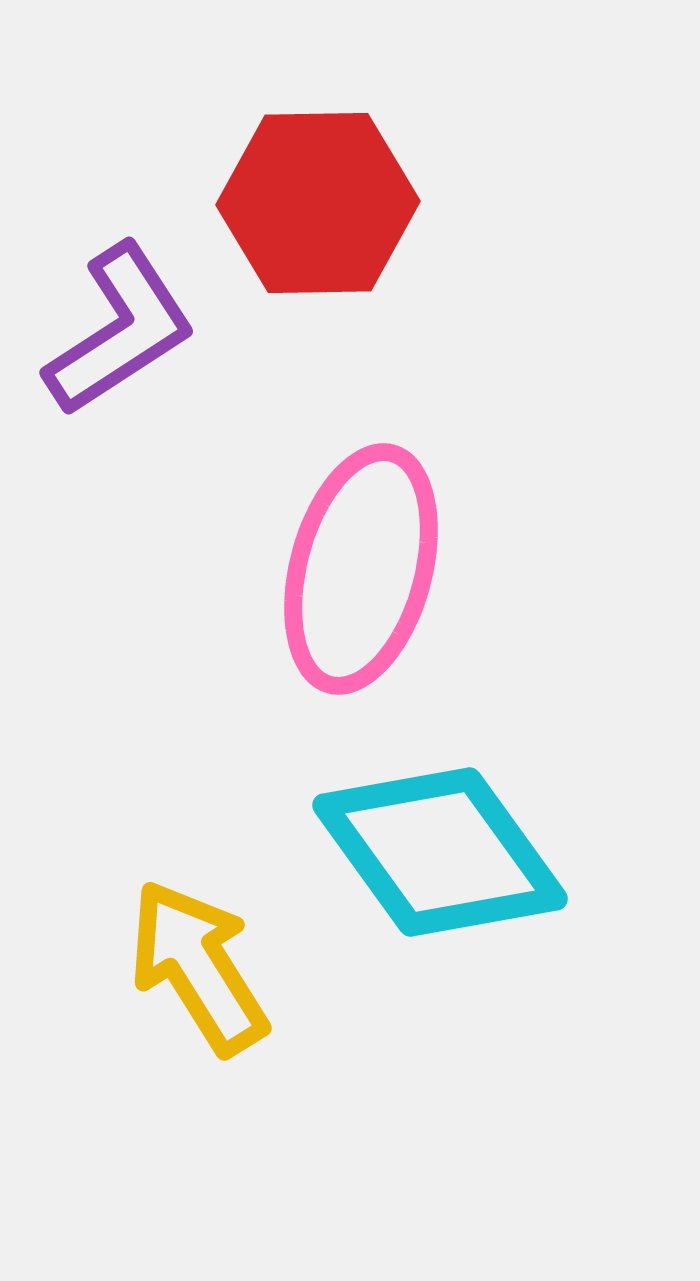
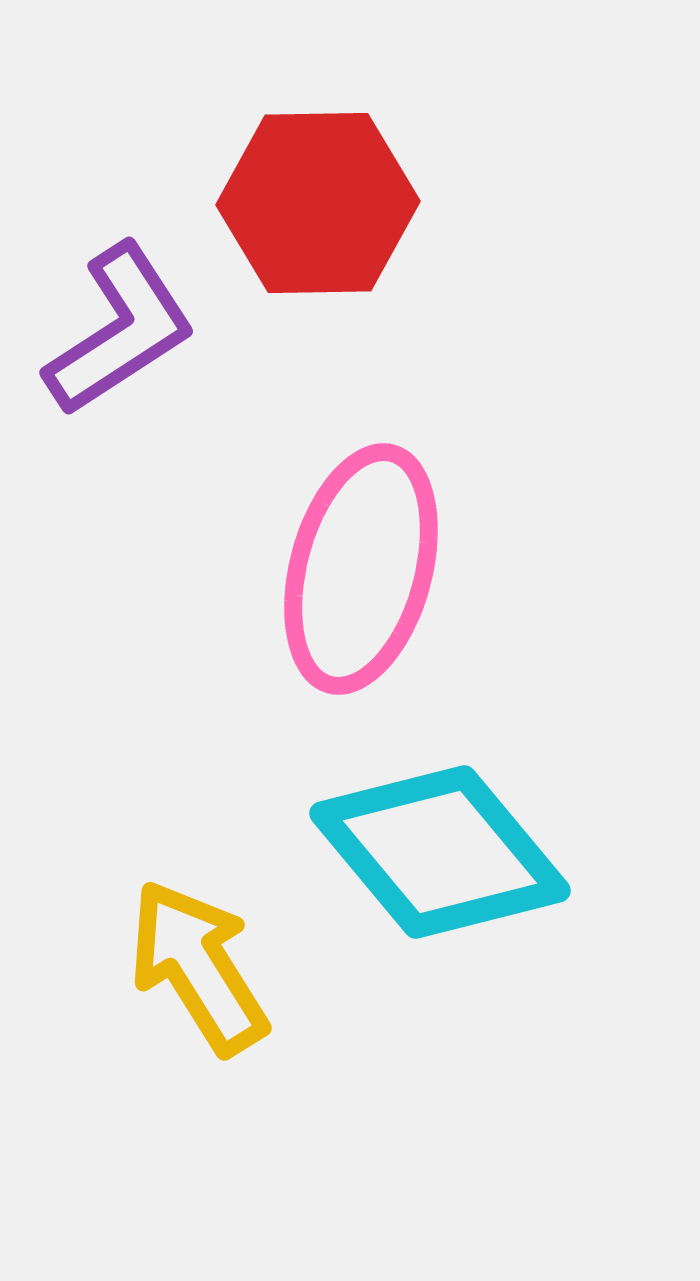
cyan diamond: rotated 4 degrees counterclockwise
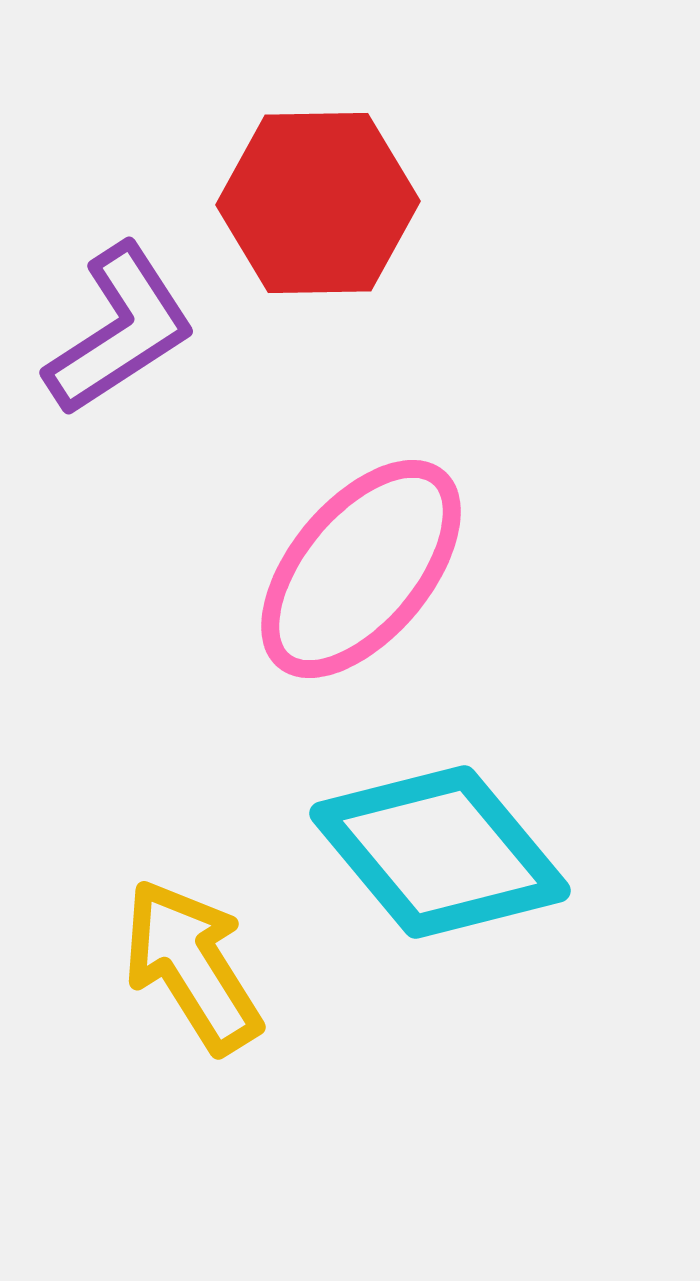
pink ellipse: rotated 25 degrees clockwise
yellow arrow: moved 6 px left, 1 px up
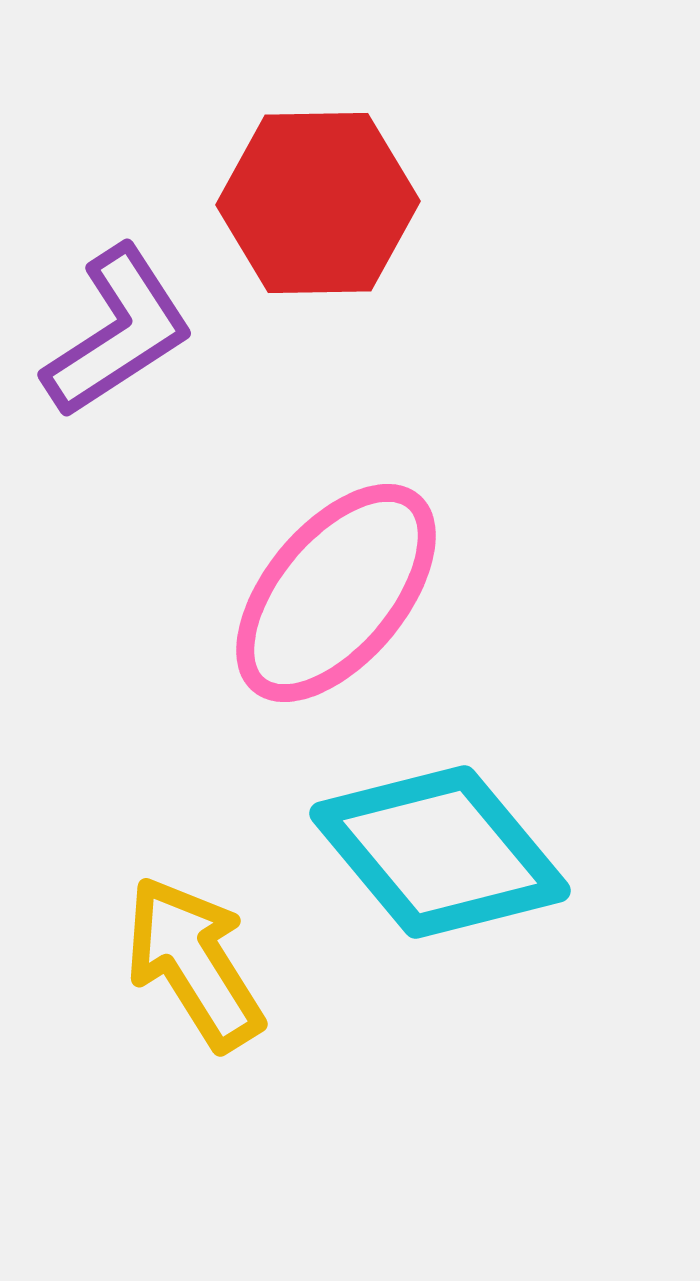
purple L-shape: moved 2 px left, 2 px down
pink ellipse: moved 25 px left, 24 px down
yellow arrow: moved 2 px right, 3 px up
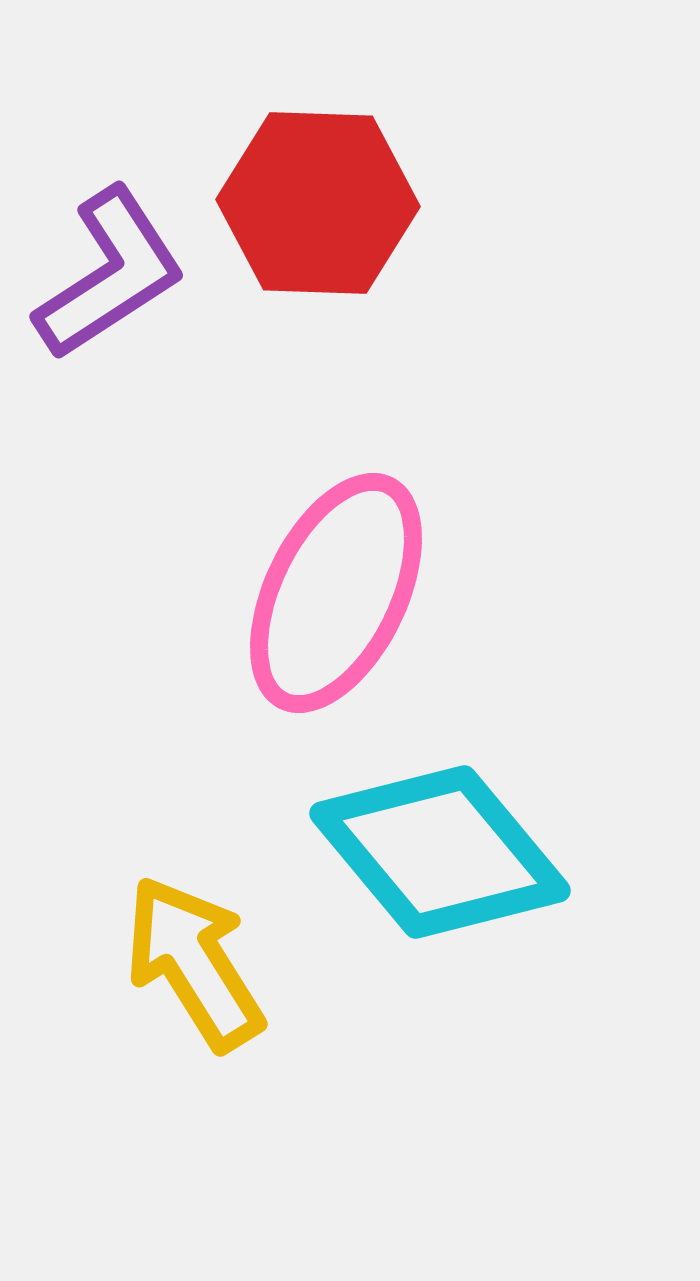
red hexagon: rotated 3 degrees clockwise
purple L-shape: moved 8 px left, 58 px up
pink ellipse: rotated 14 degrees counterclockwise
